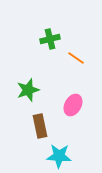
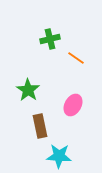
green star: rotated 20 degrees counterclockwise
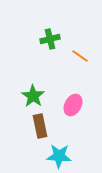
orange line: moved 4 px right, 2 px up
green star: moved 5 px right, 6 px down
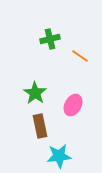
green star: moved 2 px right, 3 px up
cyan star: rotated 10 degrees counterclockwise
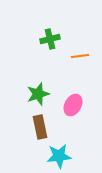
orange line: rotated 42 degrees counterclockwise
green star: moved 3 px right, 1 px down; rotated 20 degrees clockwise
brown rectangle: moved 1 px down
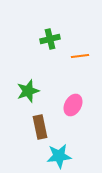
green star: moved 10 px left, 3 px up
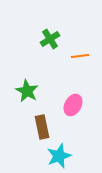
green cross: rotated 18 degrees counterclockwise
green star: moved 1 px left; rotated 25 degrees counterclockwise
brown rectangle: moved 2 px right
cyan star: rotated 15 degrees counterclockwise
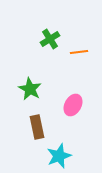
orange line: moved 1 px left, 4 px up
green star: moved 3 px right, 2 px up
brown rectangle: moved 5 px left
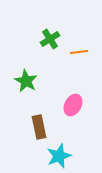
green star: moved 4 px left, 8 px up
brown rectangle: moved 2 px right
